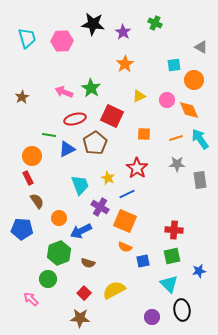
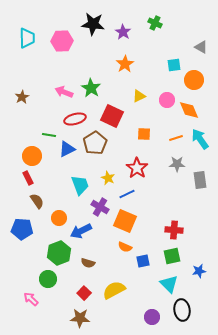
cyan trapezoid at (27, 38): rotated 15 degrees clockwise
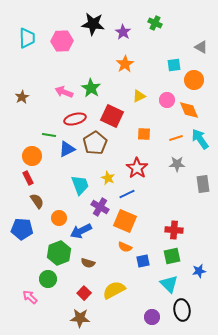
gray rectangle at (200, 180): moved 3 px right, 4 px down
pink arrow at (31, 299): moved 1 px left, 2 px up
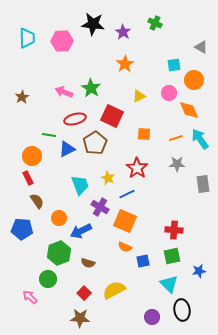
pink circle at (167, 100): moved 2 px right, 7 px up
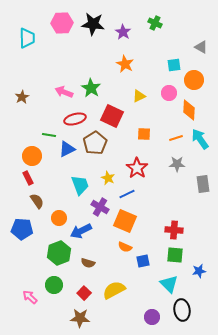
pink hexagon at (62, 41): moved 18 px up
orange star at (125, 64): rotated 12 degrees counterclockwise
orange diamond at (189, 110): rotated 25 degrees clockwise
green square at (172, 256): moved 3 px right, 1 px up; rotated 18 degrees clockwise
green circle at (48, 279): moved 6 px right, 6 px down
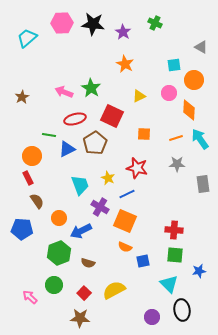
cyan trapezoid at (27, 38): rotated 130 degrees counterclockwise
red star at (137, 168): rotated 20 degrees counterclockwise
